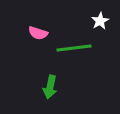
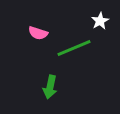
green line: rotated 16 degrees counterclockwise
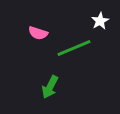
green arrow: rotated 15 degrees clockwise
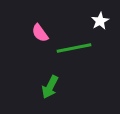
pink semicircle: moved 2 px right; rotated 36 degrees clockwise
green line: rotated 12 degrees clockwise
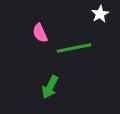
white star: moved 7 px up
pink semicircle: rotated 12 degrees clockwise
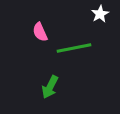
pink semicircle: moved 1 px up
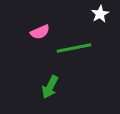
pink semicircle: rotated 90 degrees counterclockwise
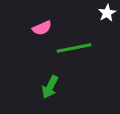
white star: moved 7 px right, 1 px up
pink semicircle: moved 2 px right, 4 px up
